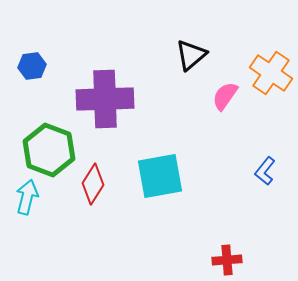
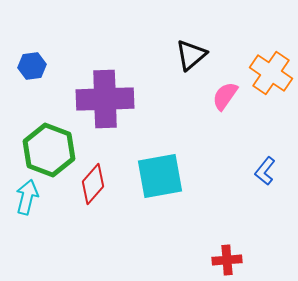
red diamond: rotated 9 degrees clockwise
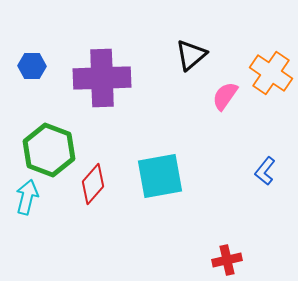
blue hexagon: rotated 8 degrees clockwise
purple cross: moved 3 px left, 21 px up
red cross: rotated 8 degrees counterclockwise
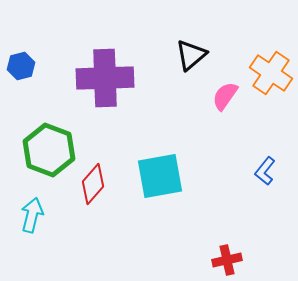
blue hexagon: moved 11 px left; rotated 16 degrees counterclockwise
purple cross: moved 3 px right
cyan arrow: moved 5 px right, 18 px down
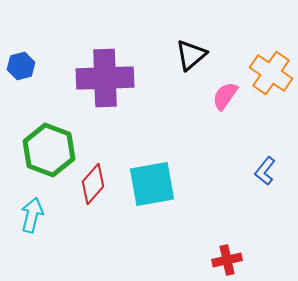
cyan square: moved 8 px left, 8 px down
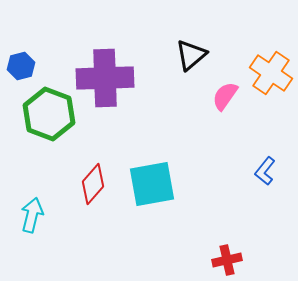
green hexagon: moved 36 px up
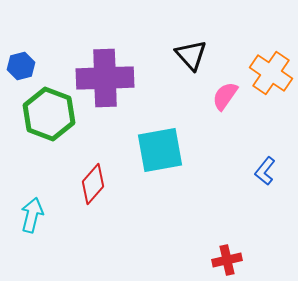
black triangle: rotated 32 degrees counterclockwise
cyan square: moved 8 px right, 34 px up
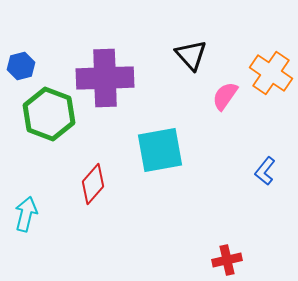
cyan arrow: moved 6 px left, 1 px up
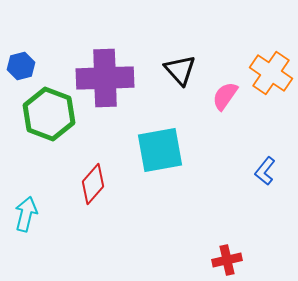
black triangle: moved 11 px left, 15 px down
